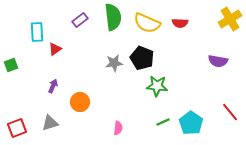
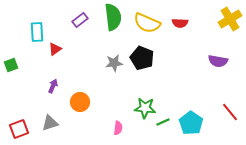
green star: moved 12 px left, 22 px down
red square: moved 2 px right, 1 px down
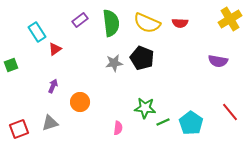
green semicircle: moved 2 px left, 6 px down
cyan rectangle: rotated 30 degrees counterclockwise
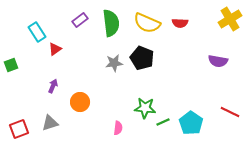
red line: rotated 24 degrees counterclockwise
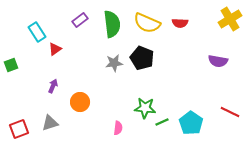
green semicircle: moved 1 px right, 1 px down
green line: moved 1 px left
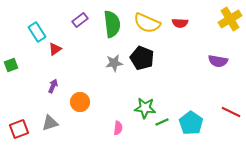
red line: moved 1 px right
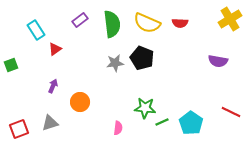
cyan rectangle: moved 1 px left, 2 px up
gray star: moved 1 px right
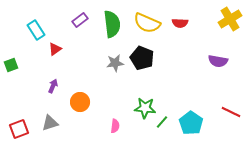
green line: rotated 24 degrees counterclockwise
pink semicircle: moved 3 px left, 2 px up
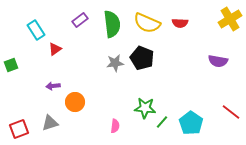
purple arrow: rotated 120 degrees counterclockwise
orange circle: moved 5 px left
red line: rotated 12 degrees clockwise
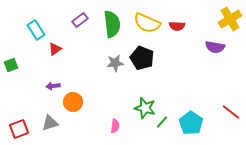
red semicircle: moved 3 px left, 3 px down
purple semicircle: moved 3 px left, 14 px up
orange circle: moved 2 px left
green star: rotated 10 degrees clockwise
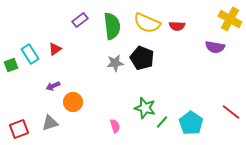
yellow cross: rotated 30 degrees counterclockwise
green semicircle: moved 2 px down
cyan rectangle: moved 6 px left, 24 px down
purple arrow: rotated 16 degrees counterclockwise
pink semicircle: rotated 24 degrees counterclockwise
